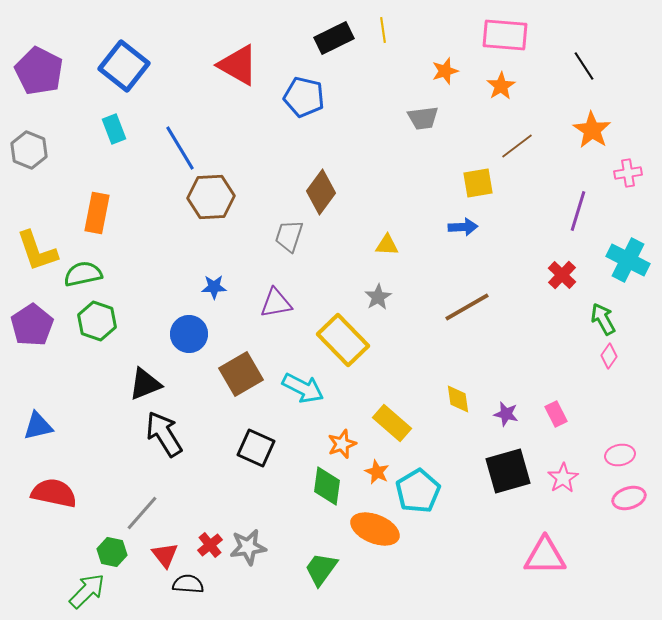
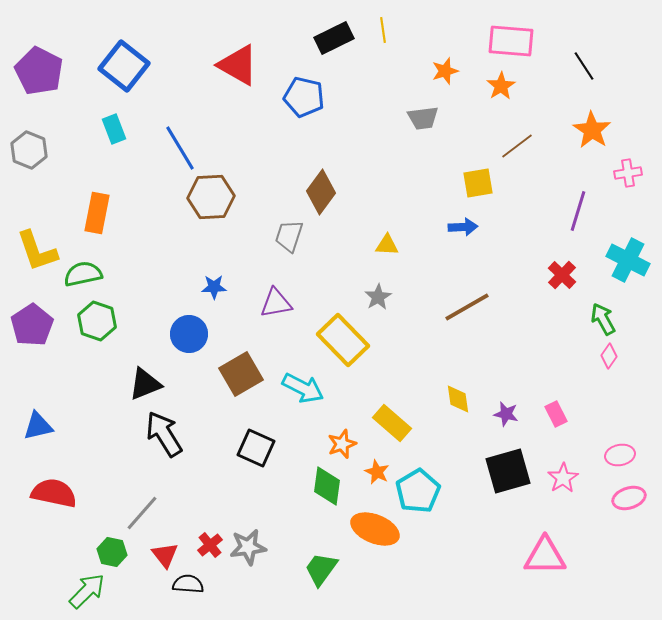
pink rectangle at (505, 35): moved 6 px right, 6 px down
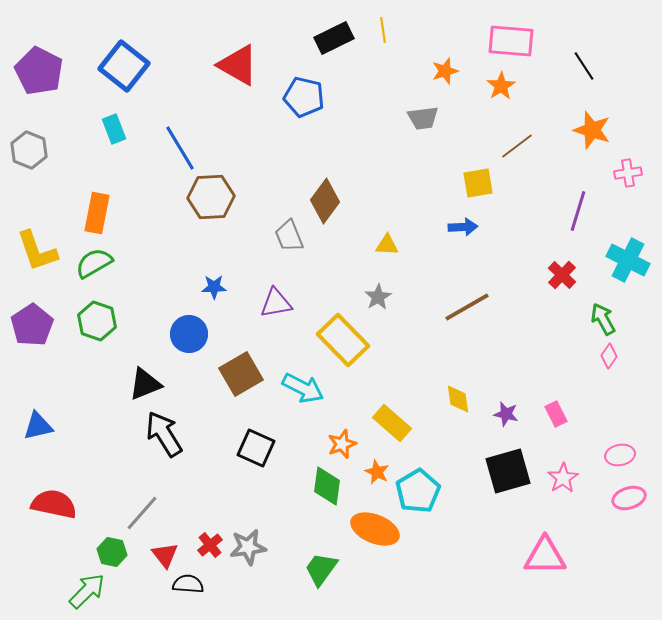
orange star at (592, 130): rotated 15 degrees counterclockwise
brown diamond at (321, 192): moved 4 px right, 9 px down
gray trapezoid at (289, 236): rotated 40 degrees counterclockwise
green semicircle at (83, 274): moved 11 px right, 11 px up; rotated 18 degrees counterclockwise
red semicircle at (54, 493): moved 11 px down
